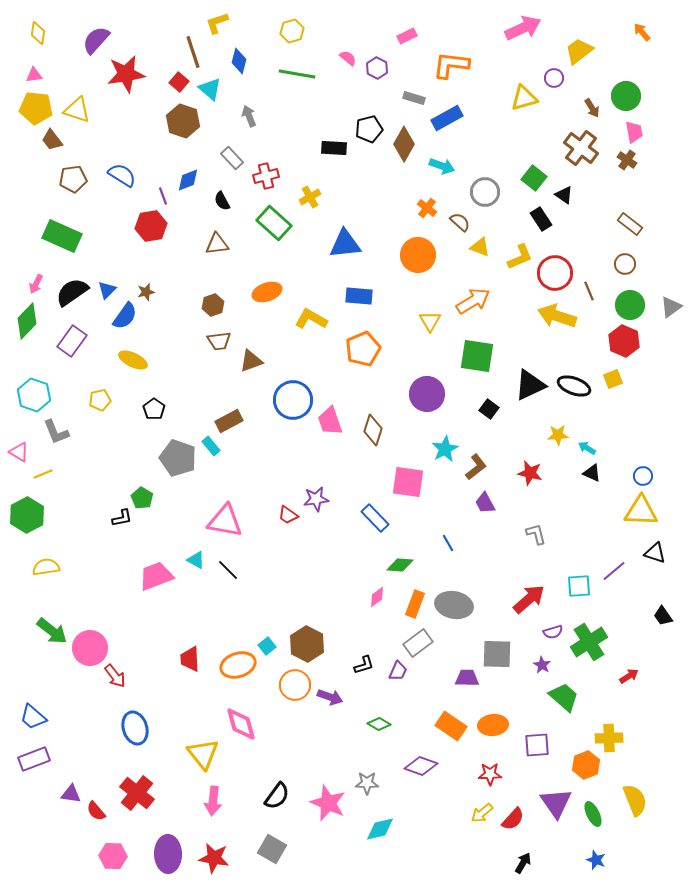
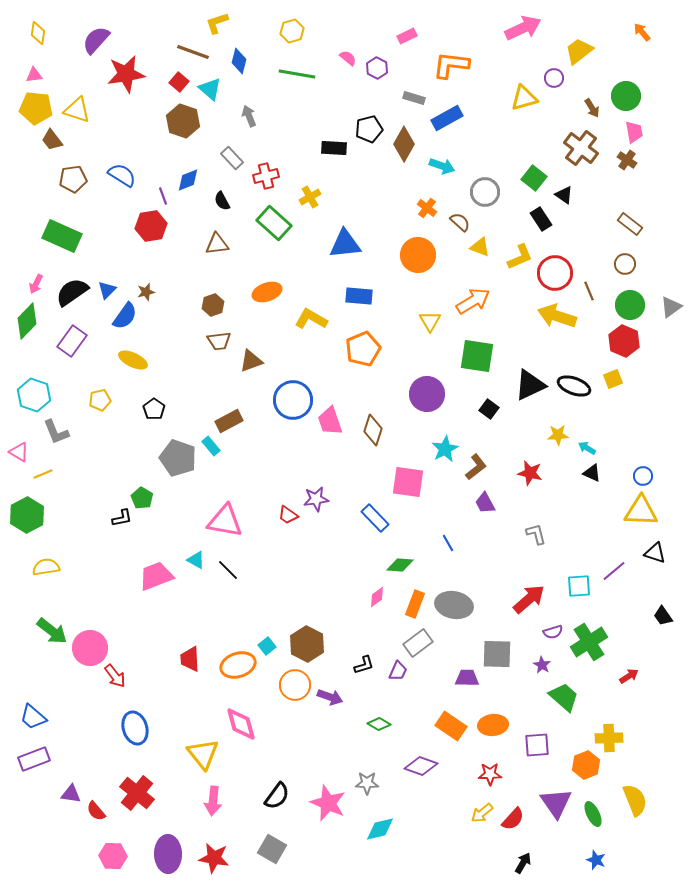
brown line at (193, 52): rotated 52 degrees counterclockwise
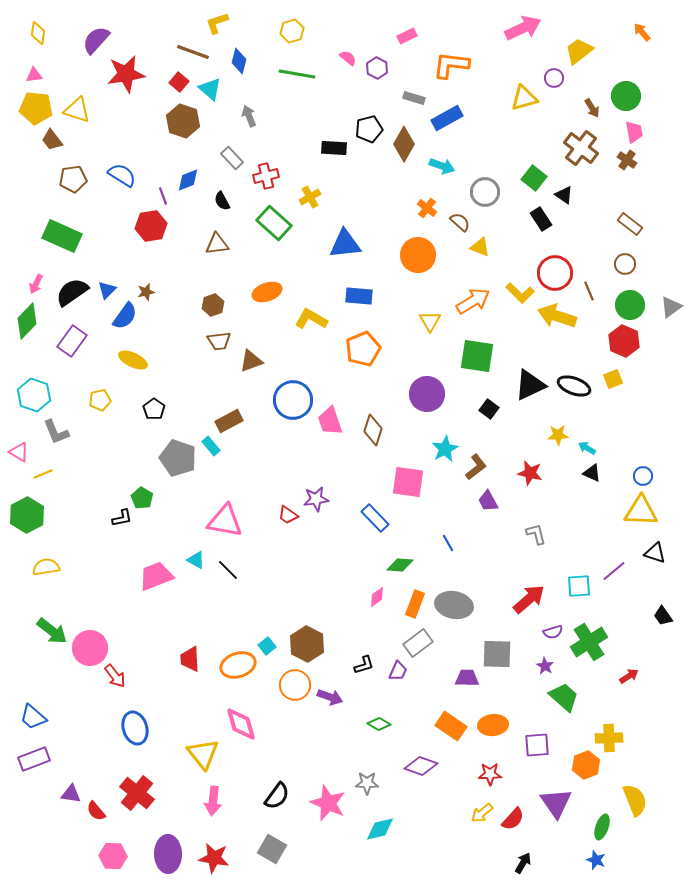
yellow L-shape at (520, 257): moved 36 px down; rotated 68 degrees clockwise
purple trapezoid at (485, 503): moved 3 px right, 2 px up
purple star at (542, 665): moved 3 px right, 1 px down
green ellipse at (593, 814): moved 9 px right, 13 px down; rotated 45 degrees clockwise
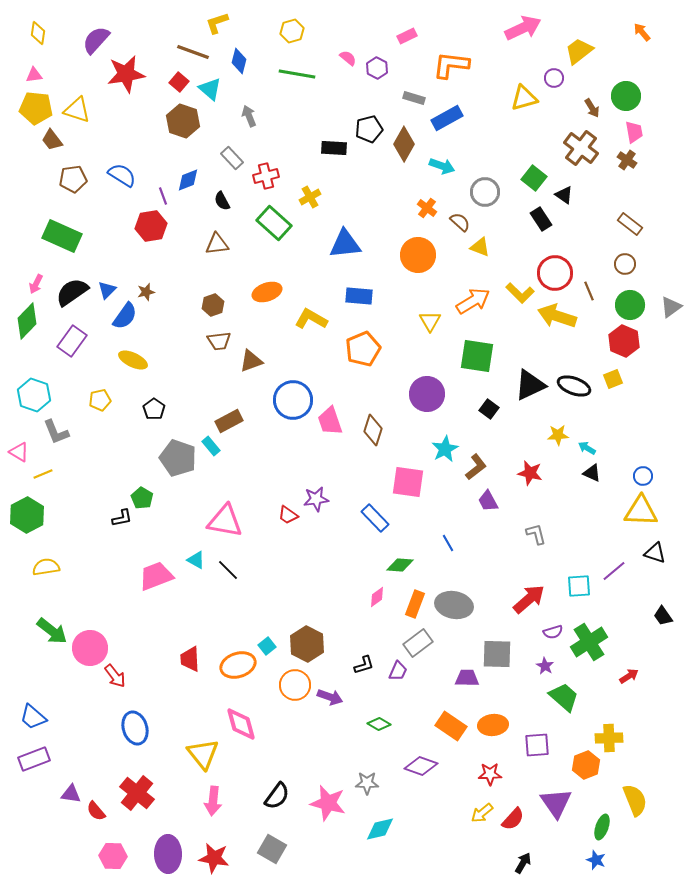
pink star at (328, 803): rotated 9 degrees counterclockwise
